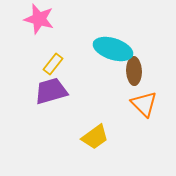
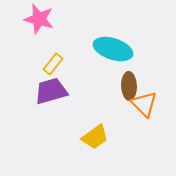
brown ellipse: moved 5 px left, 15 px down
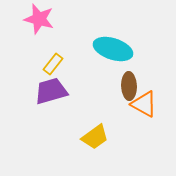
orange triangle: rotated 16 degrees counterclockwise
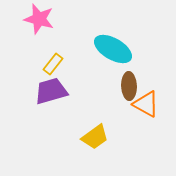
cyan ellipse: rotated 12 degrees clockwise
orange triangle: moved 2 px right
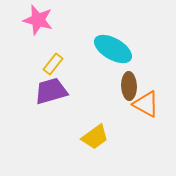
pink star: moved 1 px left, 1 px down
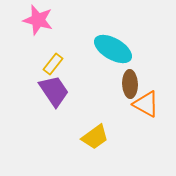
brown ellipse: moved 1 px right, 2 px up
purple trapezoid: moved 3 px right; rotated 72 degrees clockwise
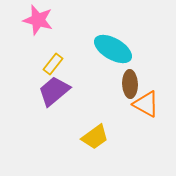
purple trapezoid: rotated 96 degrees counterclockwise
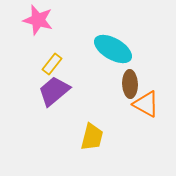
yellow rectangle: moved 1 px left
yellow trapezoid: moved 3 px left; rotated 40 degrees counterclockwise
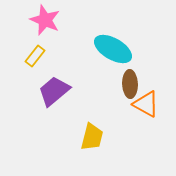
pink star: moved 7 px right; rotated 8 degrees clockwise
yellow rectangle: moved 17 px left, 8 px up
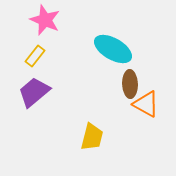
purple trapezoid: moved 20 px left, 1 px down
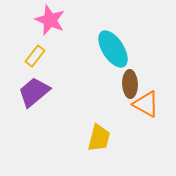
pink star: moved 5 px right
cyan ellipse: rotated 27 degrees clockwise
yellow trapezoid: moved 7 px right, 1 px down
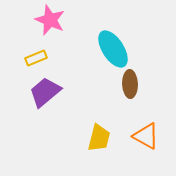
yellow rectangle: moved 1 px right, 2 px down; rotated 30 degrees clockwise
purple trapezoid: moved 11 px right
orange triangle: moved 32 px down
